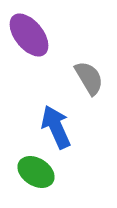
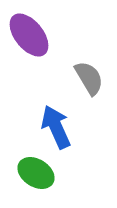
green ellipse: moved 1 px down
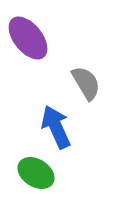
purple ellipse: moved 1 px left, 3 px down
gray semicircle: moved 3 px left, 5 px down
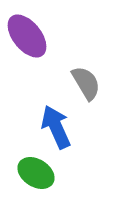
purple ellipse: moved 1 px left, 2 px up
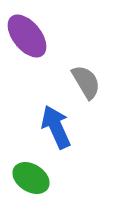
gray semicircle: moved 1 px up
green ellipse: moved 5 px left, 5 px down
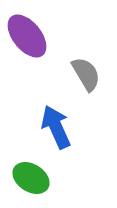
gray semicircle: moved 8 px up
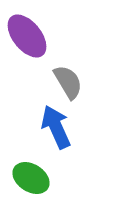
gray semicircle: moved 18 px left, 8 px down
